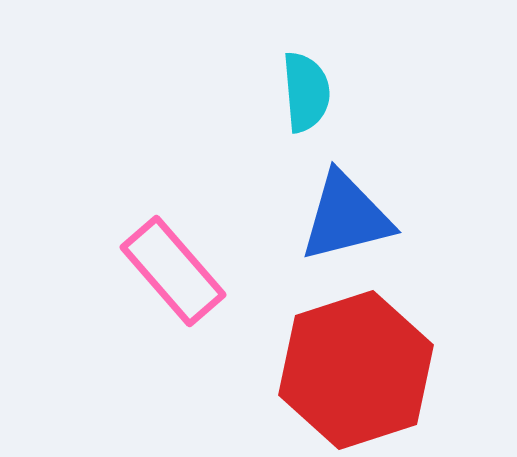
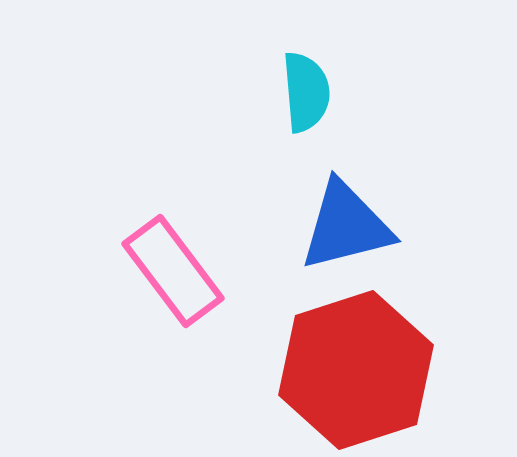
blue triangle: moved 9 px down
pink rectangle: rotated 4 degrees clockwise
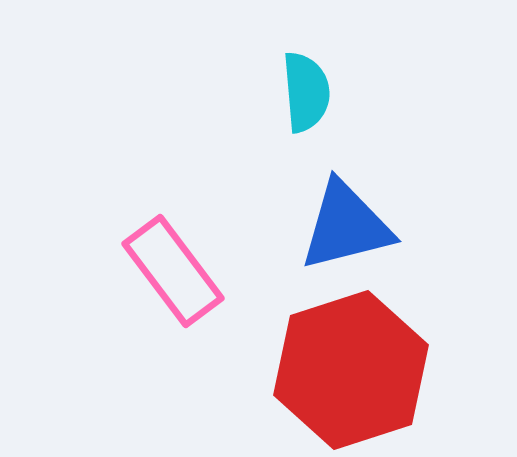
red hexagon: moved 5 px left
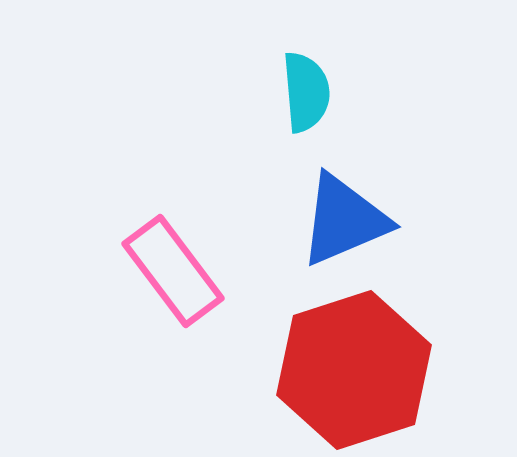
blue triangle: moved 2 px left, 6 px up; rotated 9 degrees counterclockwise
red hexagon: moved 3 px right
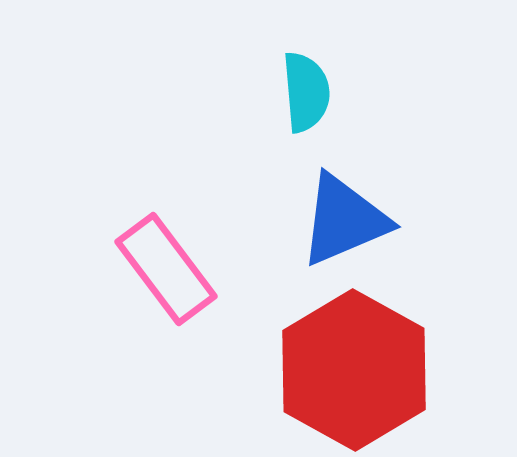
pink rectangle: moved 7 px left, 2 px up
red hexagon: rotated 13 degrees counterclockwise
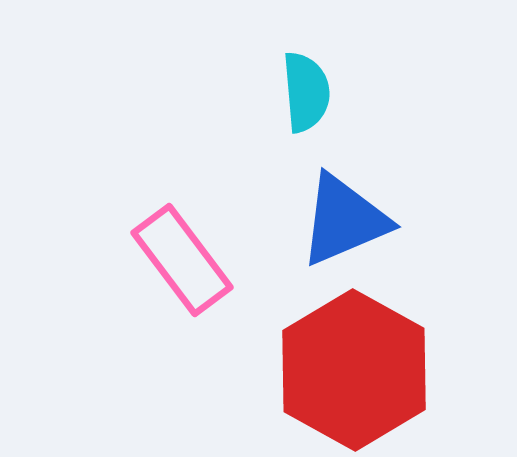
pink rectangle: moved 16 px right, 9 px up
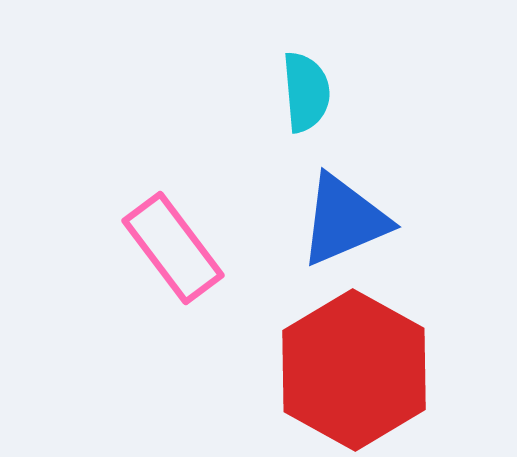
pink rectangle: moved 9 px left, 12 px up
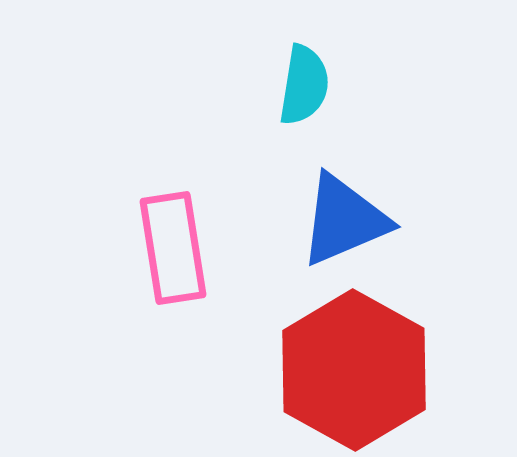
cyan semicircle: moved 2 px left, 7 px up; rotated 14 degrees clockwise
pink rectangle: rotated 28 degrees clockwise
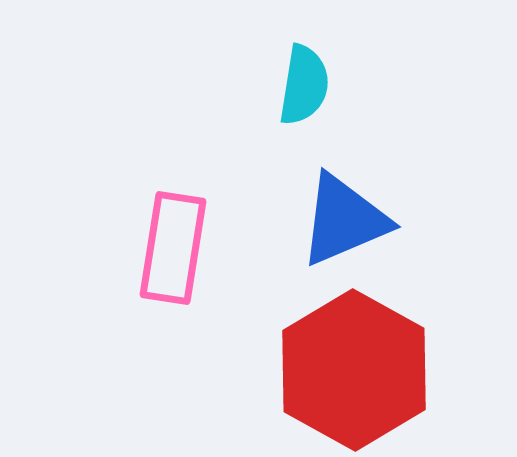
pink rectangle: rotated 18 degrees clockwise
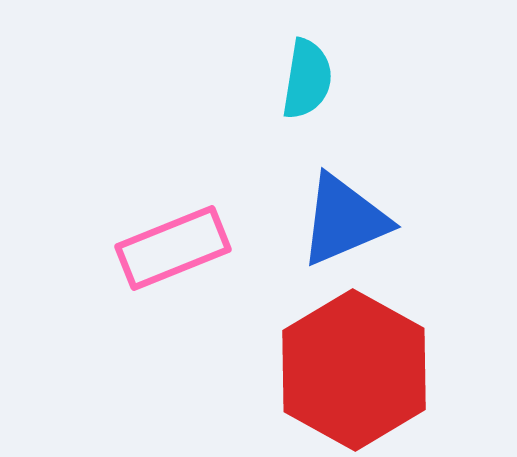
cyan semicircle: moved 3 px right, 6 px up
pink rectangle: rotated 59 degrees clockwise
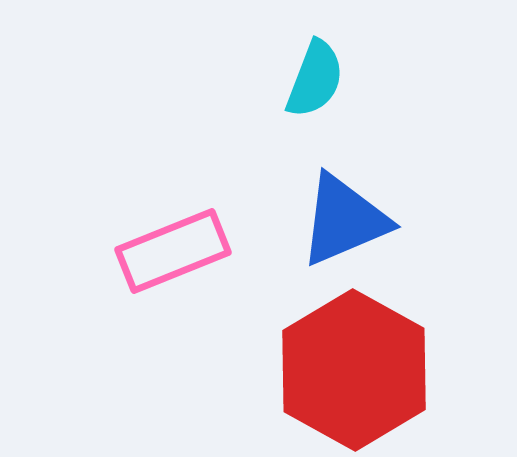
cyan semicircle: moved 8 px right; rotated 12 degrees clockwise
pink rectangle: moved 3 px down
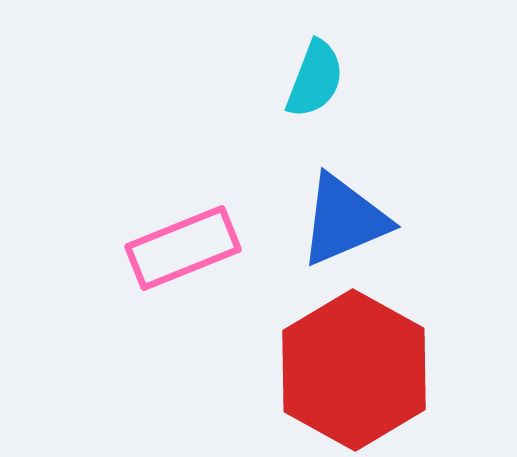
pink rectangle: moved 10 px right, 3 px up
